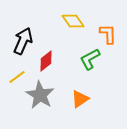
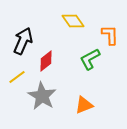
orange L-shape: moved 2 px right, 1 px down
gray star: moved 2 px right, 1 px down
orange triangle: moved 4 px right, 6 px down; rotated 12 degrees clockwise
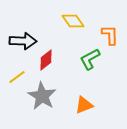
black arrow: rotated 68 degrees clockwise
red diamond: moved 1 px up
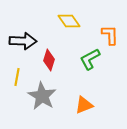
yellow diamond: moved 4 px left
red diamond: moved 3 px right; rotated 35 degrees counterclockwise
yellow line: rotated 42 degrees counterclockwise
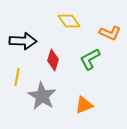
orange L-shape: moved 2 px up; rotated 115 degrees clockwise
red diamond: moved 4 px right
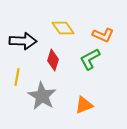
yellow diamond: moved 6 px left, 7 px down
orange L-shape: moved 7 px left, 2 px down
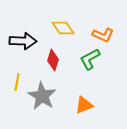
yellow line: moved 5 px down
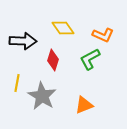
yellow line: moved 1 px down
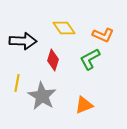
yellow diamond: moved 1 px right
